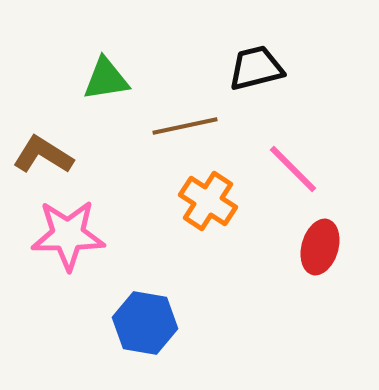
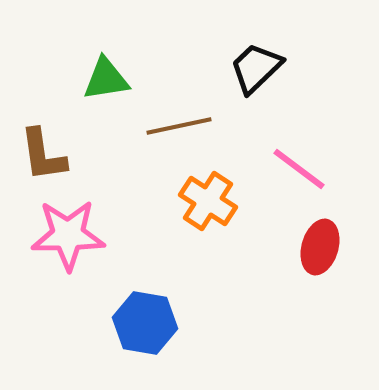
black trapezoid: rotated 30 degrees counterclockwise
brown line: moved 6 px left
brown L-shape: rotated 130 degrees counterclockwise
pink line: moved 6 px right; rotated 8 degrees counterclockwise
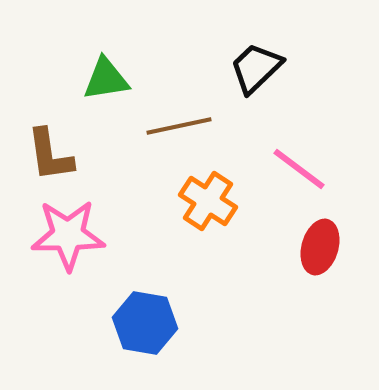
brown L-shape: moved 7 px right
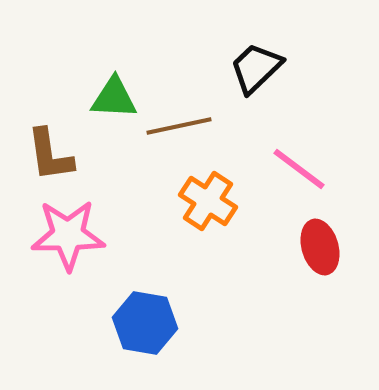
green triangle: moved 8 px right, 19 px down; rotated 12 degrees clockwise
red ellipse: rotated 32 degrees counterclockwise
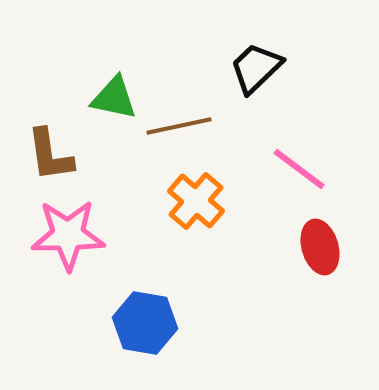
green triangle: rotated 9 degrees clockwise
orange cross: moved 12 px left; rotated 8 degrees clockwise
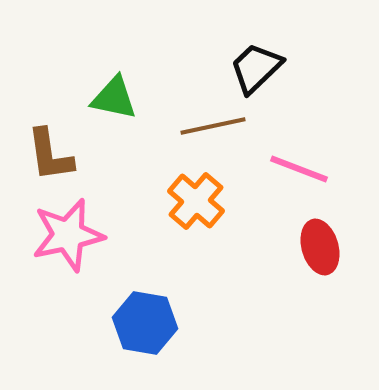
brown line: moved 34 px right
pink line: rotated 16 degrees counterclockwise
pink star: rotated 12 degrees counterclockwise
